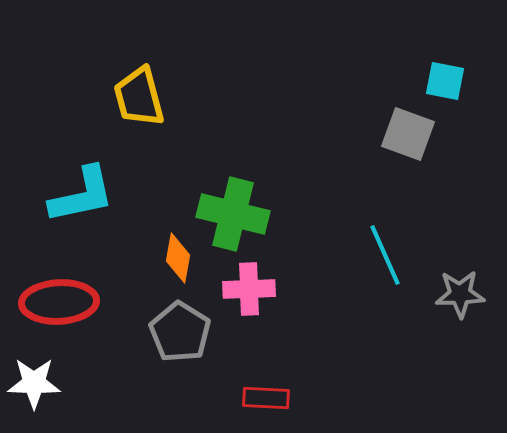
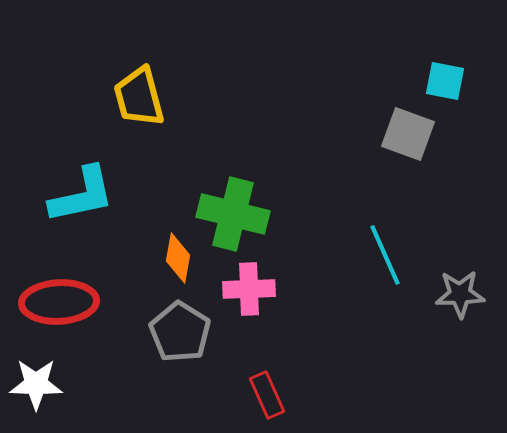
white star: moved 2 px right, 1 px down
red rectangle: moved 1 px right, 3 px up; rotated 63 degrees clockwise
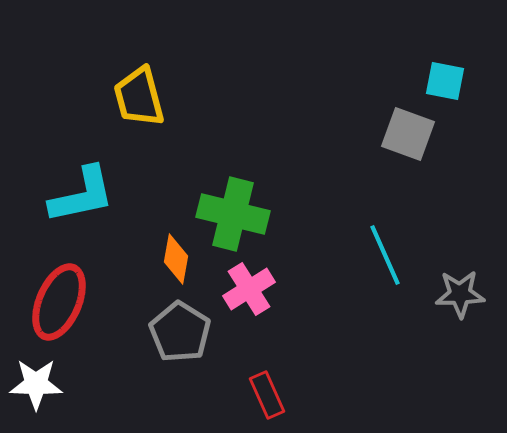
orange diamond: moved 2 px left, 1 px down
pink cross: rotated 30 degrees counterclockwise
red ellipse: rotated 64 degrees counterclockwise
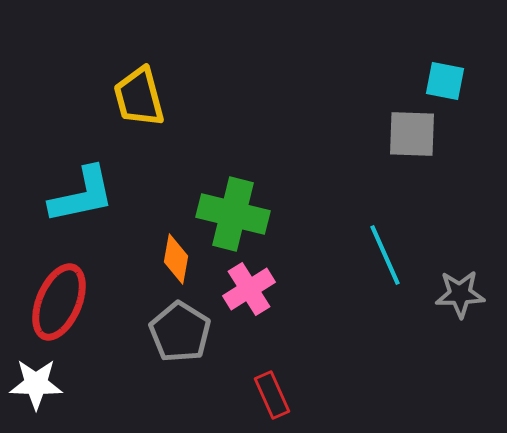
gray square: moved 4 px right; rotated 18 degrees counterclockwise
red rectangle: moved 5 px right
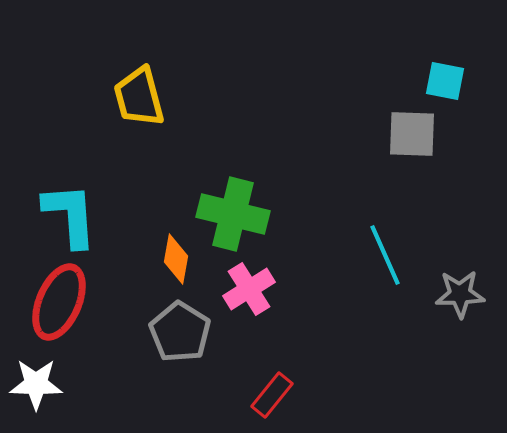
cyan L-shape: moved 12 px left, 20 px down; rotated 82 degrees counterclockwise
red rectangle: rotated 63 degrees clockwise
